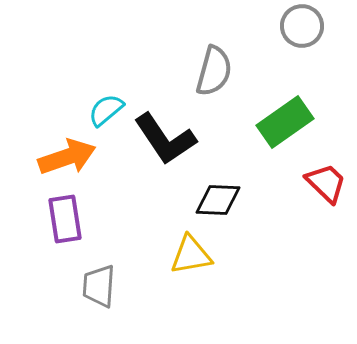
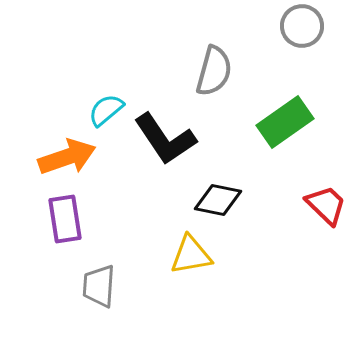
red trapezoid: moved 22 px down
black diamond: rotated 9 degrees clockwise
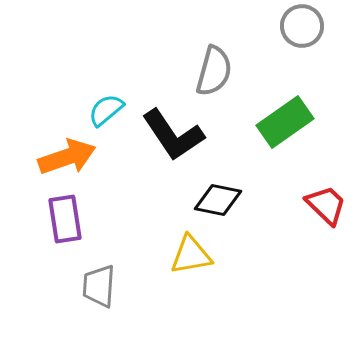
black L-shape: moved 8 px right, 4 px up
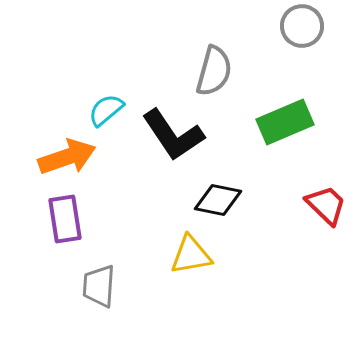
green rectangle: rotated 12 degrees clockwise
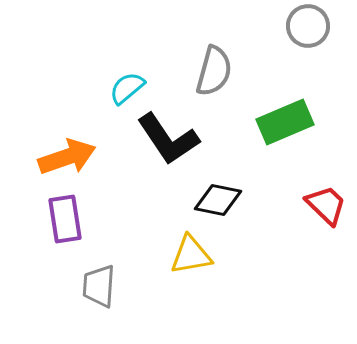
gray circle: moved 6 px right
cyan semicircle: moved 21 px right, 22 px up
black L-shape: moved 5 px left, 4 px down
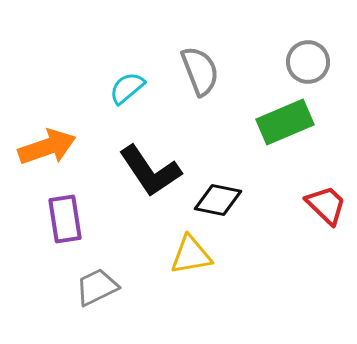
gray circle: moved 36 px down
gray semicircle: moved 14 px left; rotated 36 degrees counterclockwise
black L-shape: moved 18 px left, 32 px down
orange arrow: moved 20 px left, 10 px up
gray trapezoid: moved 2 px left, 1 px down; rotated 60 degrees clockwise
